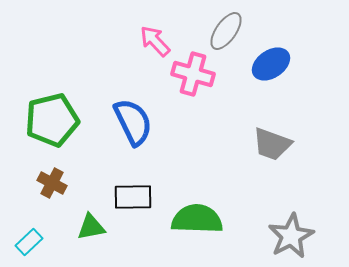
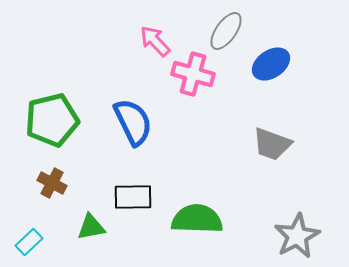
gray star: moved 6 px right
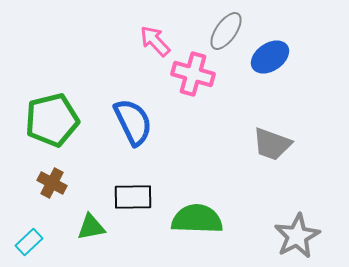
blue ellipse: moved 1 px left, 7 px up
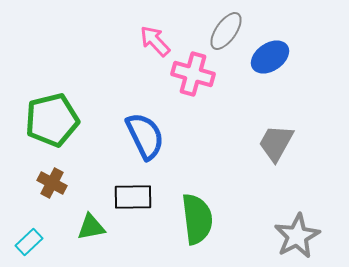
blue semicircle: moved 12 px right, 14 px down
gray trapezoid: moved 4 px right, 1 px up; rotated 99 degrees clockwise
green semicircle: rotated 81 degrees clockwise
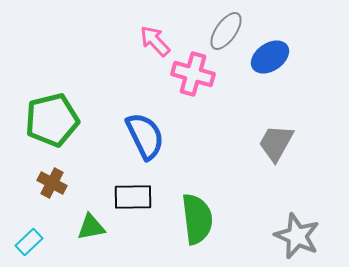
gray star: rotated 21 degrees counterclockwise
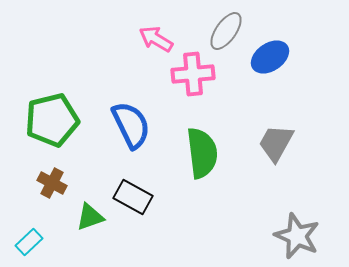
pink arrow: moved 1 px right, 2 px up; rotated 16 degrees counterclockwise
pink cross: rotated 21 degrees counterclockwise
blue semicircle: moved 14 px left, 11 px up
black rectangle: rotated 30 degrees clockwise
green semicircle: moved 5 px right, 66 px up
green triangle: moved 1 px left, 10 px up; rotated 8 degrees counterclockwise
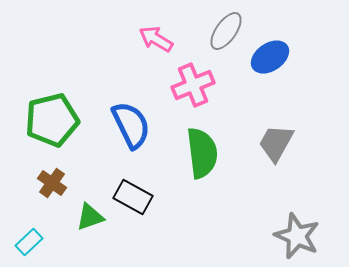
pink cross: moved 11 px down; rotated 18 degrees counterclockwise
brown cross: rotated 8 degrees clockwise
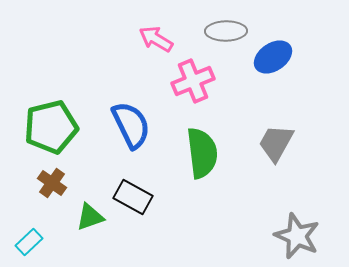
gray ellipse: rotated 54 degrees clockwise
blue ellipse: moved 3 px right
pink cross: moved 4 px up
green pentagon: moved 1 px left, 7 px down
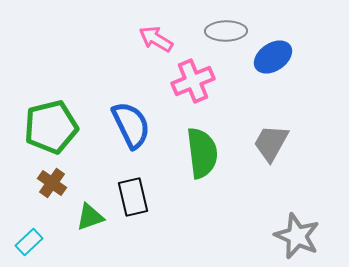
gray trapezoid: moved 5 px left
black rectangle: rotated 48 degrees clockwise
